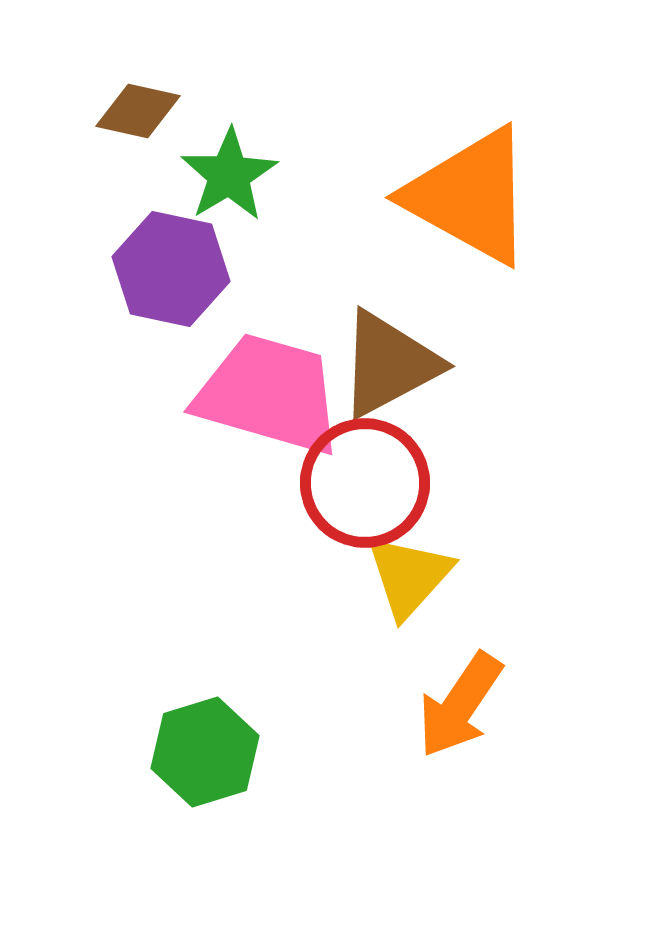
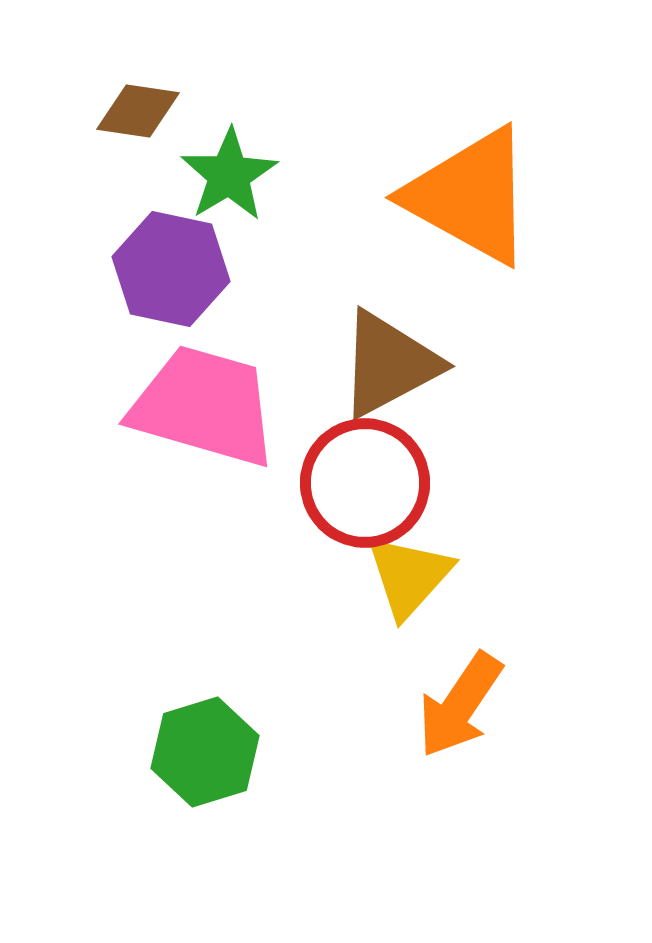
brown diamond: rotated 4 degrees counterclockwise
pink trapezoid: moved 65 px left, 12 px down
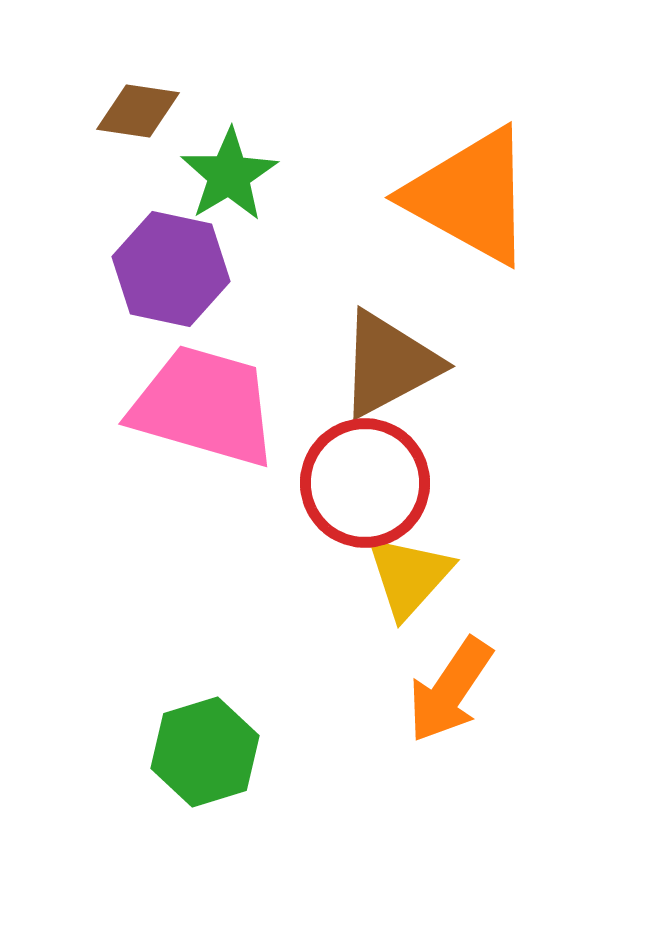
orange arrow: moved 10 px left, 15 px up
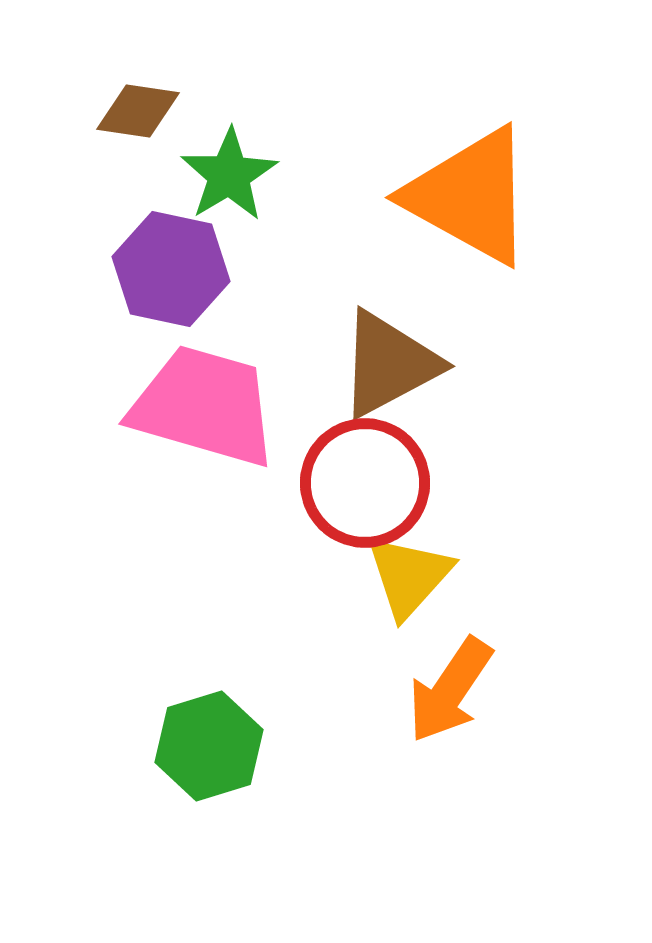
green hexagon: moved 4 px right, 6 px up
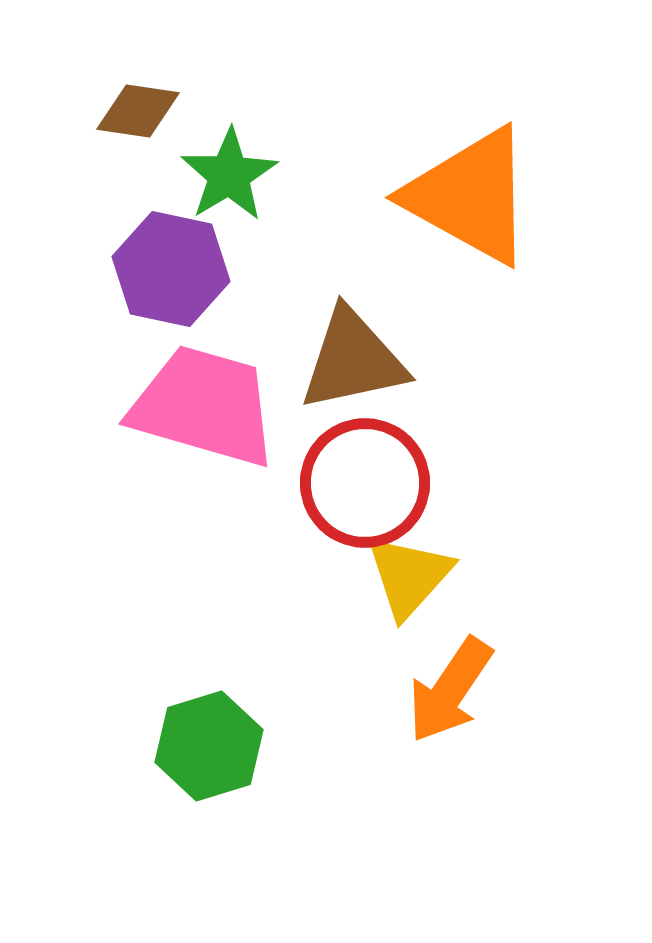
brown triangle: moved 36 px left, 4 px up; rotated 16 degrees clockwise
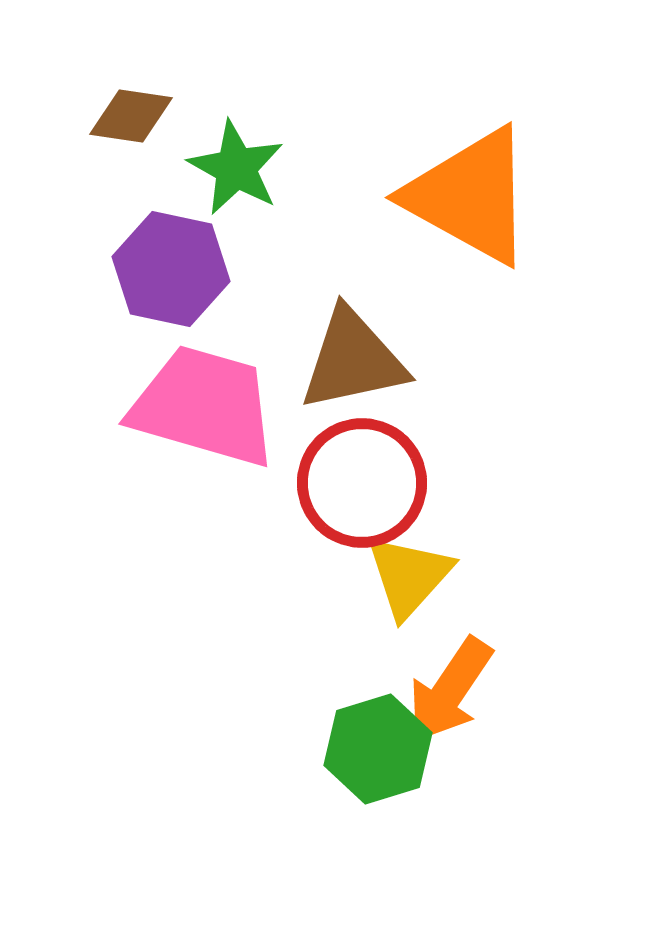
brown diamond: moved 7 px left, 5 px down
green star: moved 7 px right, 7 px up; rotated 12 degrees counterclockwise
red circle: moved 3 px left
green hexagon: moved 169 px right, 3 px down
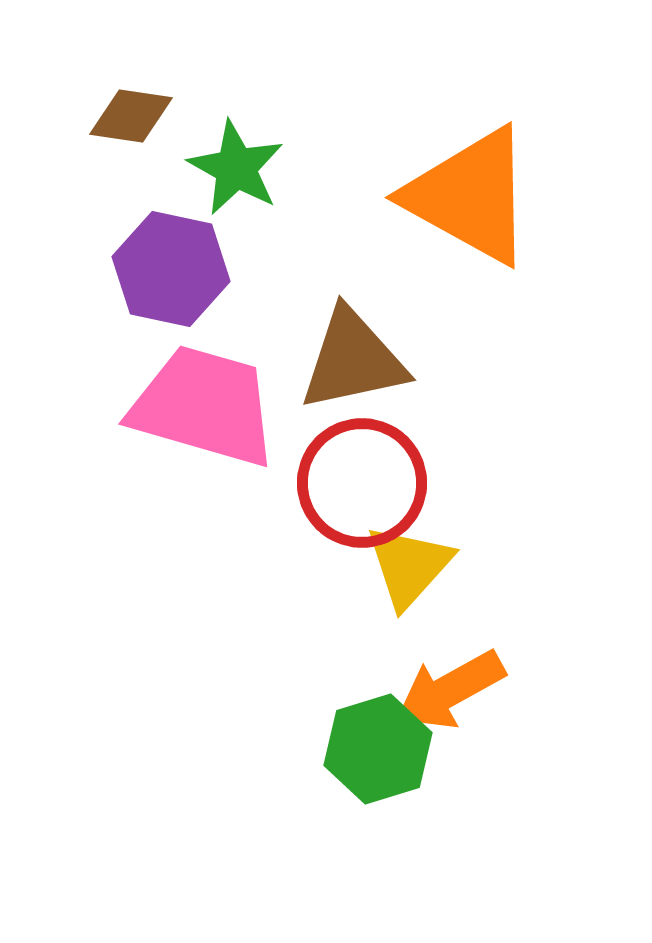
yellow triangle: moved 10 px up
orange arrow: rotated 27 degrees clockwise
